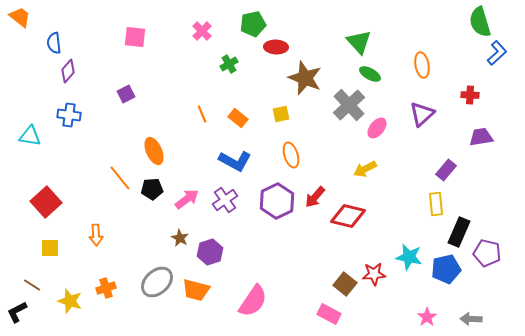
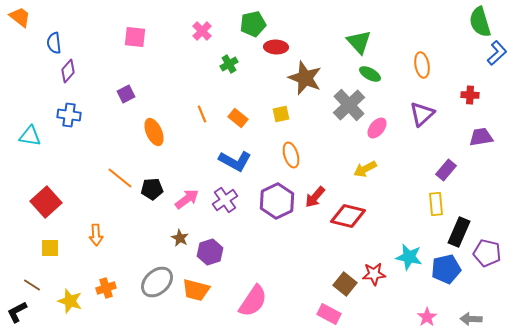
orange ellipse at (154, 151): moved 19 px up
orange line at (120, 178): rotated 12 degrees counterclockwise
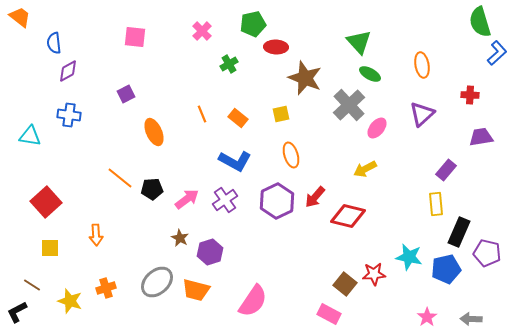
purple diamond at (68, 71): rotated 20 degrees clockwise
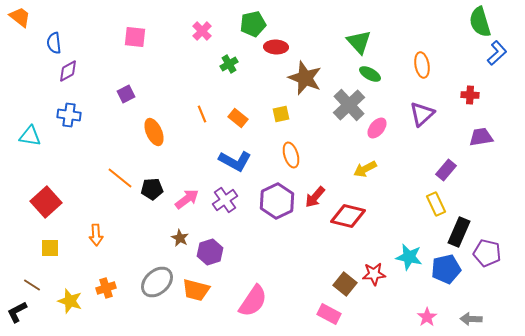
yellow rectangle at (436, 204): rotated 20 degrees counterclockwise
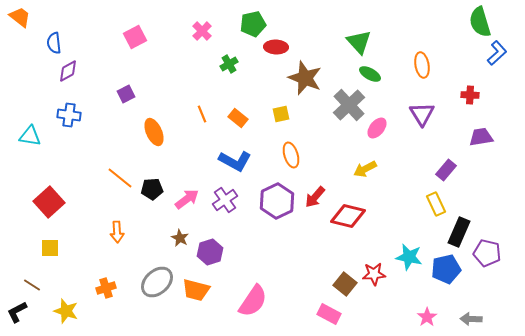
pink square at (135, 37): rotated 35 degrees counterclockwise
purple triangle at (422, 114): rotated 20 degrees counterclockwise
red square at (46, 202): moved 3 px right
orange arrow at (96, 235): moved 21 px right, 3 px up
yellow star at (70, 301): moved 4 px left, 10 px down
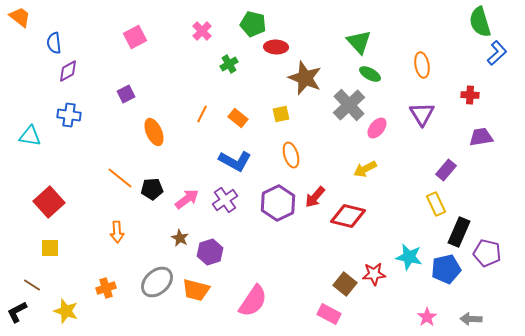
green pentagon at (253, 24): rotated 25 degrees clockwise
orange line at (202, 114): rotated 48 degrees clockwise
purple hexagon at (277, 201): moved 1 px right, 2 px down
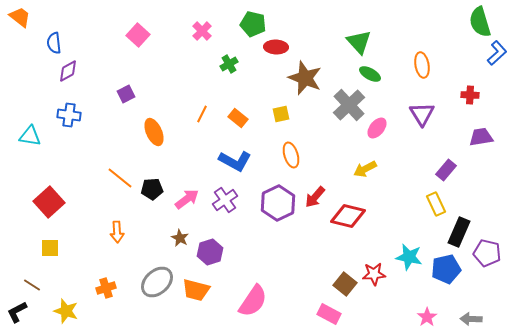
pink square at (135, 37): moved 3 px right, 2 px up; rotated 20 degrees counterclockwise
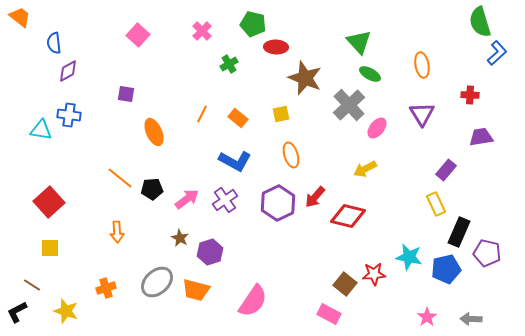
purple square at (126, 94): rotated 36 degrees clockwise
cyan triangle at (30, 136): moved 11 px right, 6 px up
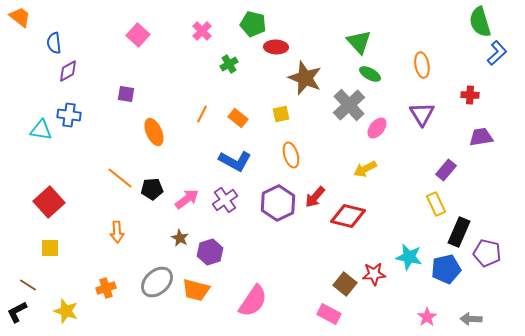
brown line at (32, 285): moved 4 px left
